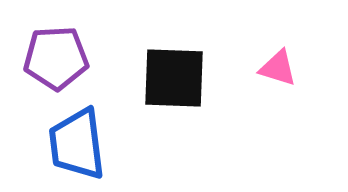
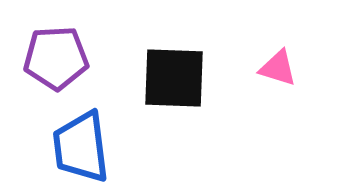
blue trapezoid: moved 4 px right, 3 px down
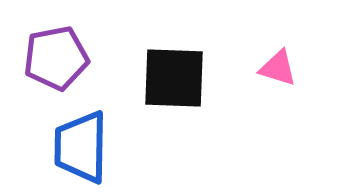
purple pentagon: rotated 8 degrees counterclockwise
blue trapezoid: rotated 8 degrees clockwise
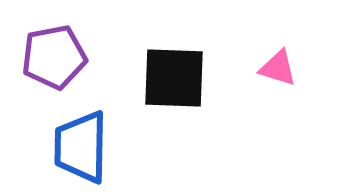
purple pentagon: moved 2 px left, 1 px up
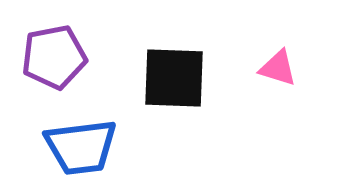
blue trapezoid: rotated 98 degrees counterclockwise
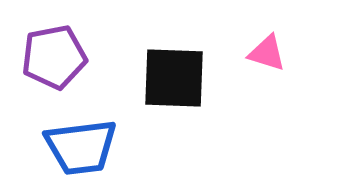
pink triangle: moved 11 px left, 15 px up
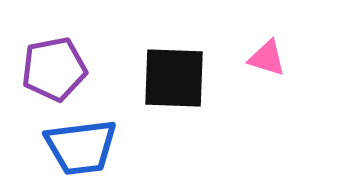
pink triangle: moved 5 px down
purple pentagon: moved 12 px down
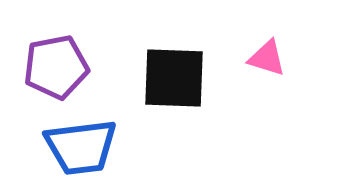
purple pentagon: moved 2 px right, 2 px up
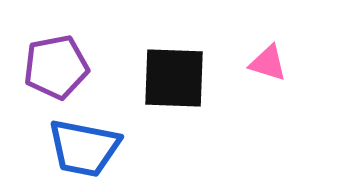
pink triangle: moved 1 px right, 5 px down
blue trapezoid: moved 3 px right, 1 px down; rotated 18 degrees clockwise
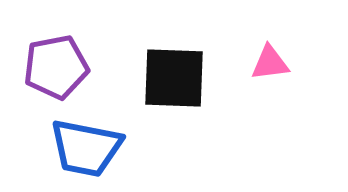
pink triangle: moved 2 px right; rotated 24 degrees counterclockwise
blue trapezoid: moved 2 px right
